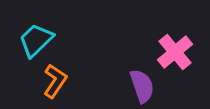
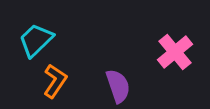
purple semicircle: moved 24 px left
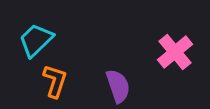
orange L-shape: rotated 16 degrees counterclockwise
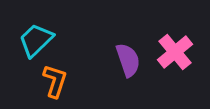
purple semicircle: moved 10 px right, 26 px up
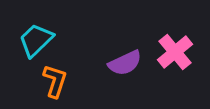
purple semicircle: moved 3 px left, 3 px down; rotated 84 degrees clockwise
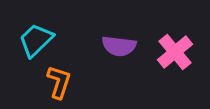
purple semicircle: moved 6 px left, 17 px up; rotated 32 degrees clockwise
orange L-shape: moved 4 px right, 1 px down
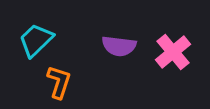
pink cross: moved 2 px left
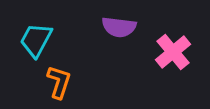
cyan trapezoid: rotated 18 degrees counterclockwise
purple semicircle: moved 19 px up
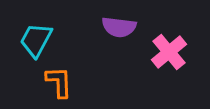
pink cross: moved 4 px left
orange L-shape: rotated 20 degrees counterclockwise
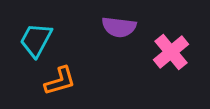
pink cross: moved 2 px right
orange L-shape: moved 1 px right, 1 px up; rotated 76 degrees clockwise
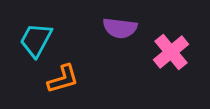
purple semicircle: moved 1 px right, 1 px down
orange L-shape: moved 3 px right, 2 px up
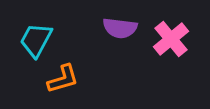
pink cross: moved 13 px up
